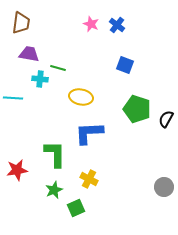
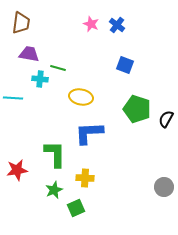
yellow cross: moved 4 px left, 1 px up; rotated 24 degrees counterclockwise
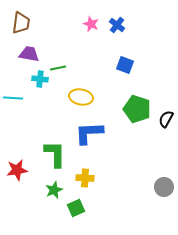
green line: rotated 28 degrees counterclockwise
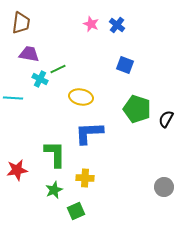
green line: moved 1 px down; rotated 14 degrees counterclockwise
cyan cross: rotated 21 degrees clockwise
green square: moved 3 px down
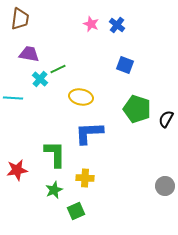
brown trapezoid: moved 1 px left, 4 px up
cyan cross: rotated 14 degrees clockwise
gray circle: moved 1 px right, 1 px up
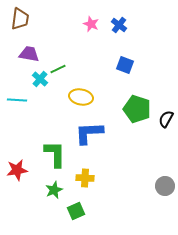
blue cross: moved 2 px right
cyan line: moved 4 px right, 2 px down
